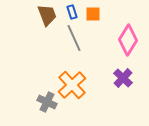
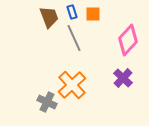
brown trapezoid: moved 2 px right, 2 px down
pink diamond: rotated 12 degrees clockwise
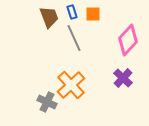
orange cross: moved 1 px left
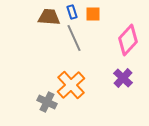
brown trapezoid: rotated 65 degrees counterclockwise
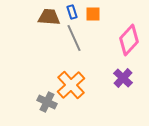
pink diamond: moved 1 px right
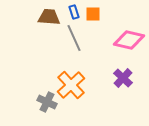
blue rectangle: moved 2 px right
pink diamond: rotated 60 degrees clockwise
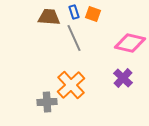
orange square: rotated 21 degrees clockwise
pink diamond: moved 1 px right, 3 px down
gray cross: rotated 30 degrees counterclockwise
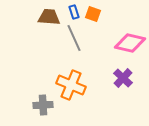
orange cross: rotated 24 degrees counterclockwise
gray cross: moved 4 px left, 3 px down
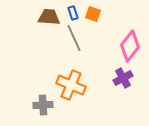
blue rectangle: moved 1 px left, 1 px down
pink diamond: moved 3 px down; rotated 64 degrees counterclockwise
purple cross: rotated 18 degrees clockwise
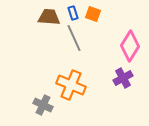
pink diamond: rotated 8 degrees counterclockwise
gray cross: rotated 30 degrees clockwise
